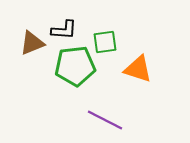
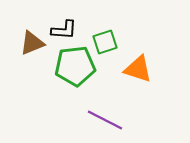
green square: rotated 10 degrees counterclockwise
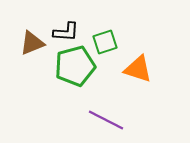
black L-shape: moved 2 px right, 2 px down
green pentagon: rotated 9 degrees counterclockwise
purple line: moved 1 px right
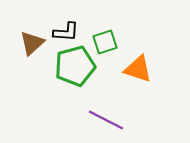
brown triangle: rotated 20 degrees counterclockwise
